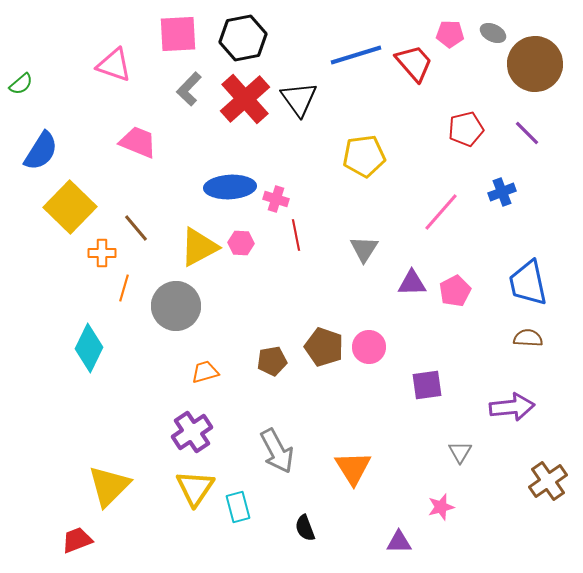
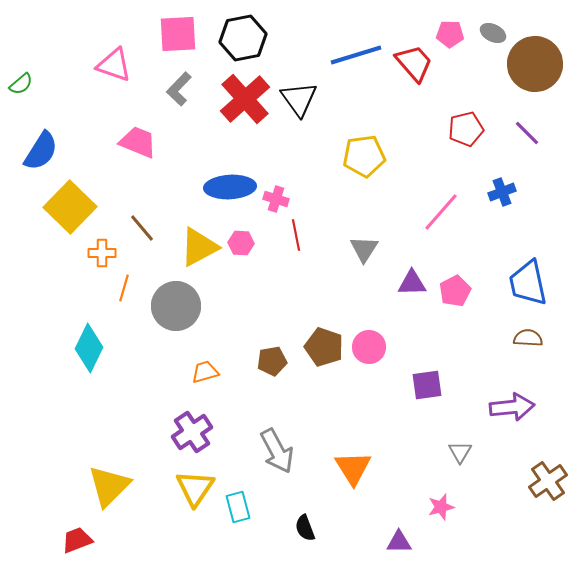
gray L-shape at (189, 89): moved 10 px left
brown line at (136, 228): moved 6 px right
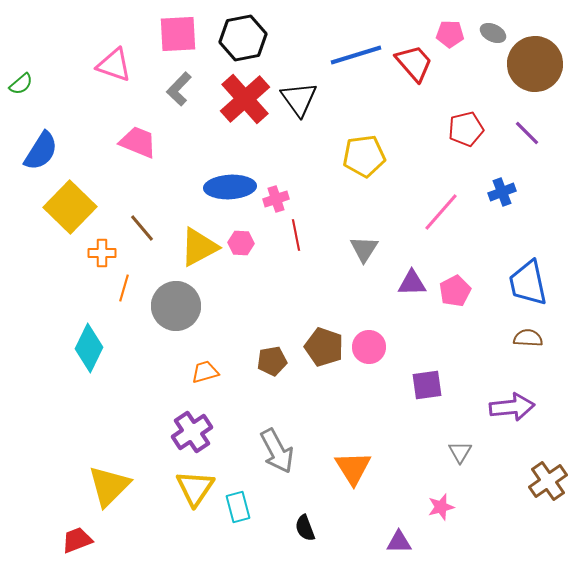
pink cross at (276, 199): rotated 35 degrees counterclockwise
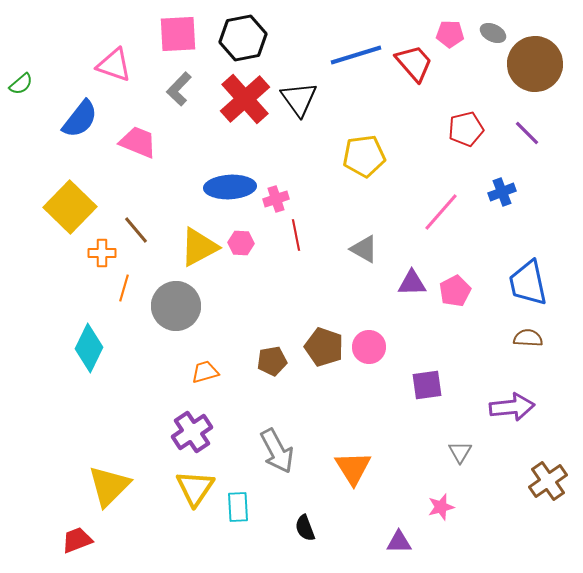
blue semicircle at (41, 151): moved 39 px right, 32 px up; rotated 6 degrees clockwise
brown line at (142, 228): moved 6 px left, 2 px down
gray triangle at (364, 249): rotated 32 degrees counterclockwise
cyan rectangle at (238, 507): rotated 12 degrees clockwise
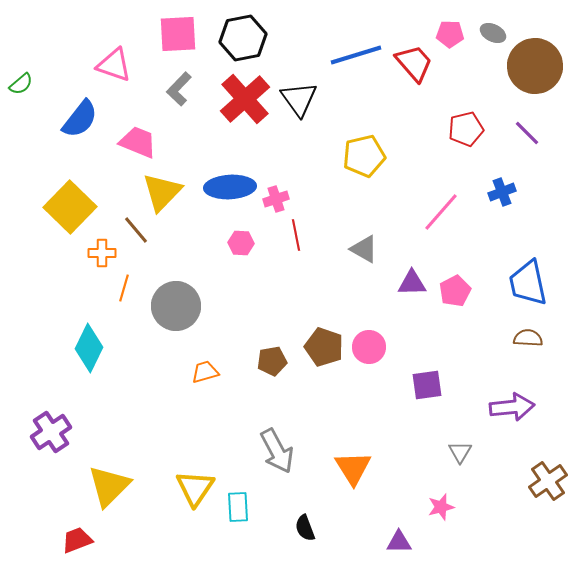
brown circle at (535, 64): moved 2 px down
yellow pentagon at (364, 156): rotated 6 degrees counterclockwise
yellow triangle at (199, 247): moved 37 px left, 55 px up; rotated 18 degrees counterclockwise
purple cross at (192, 432): moved 141 px left
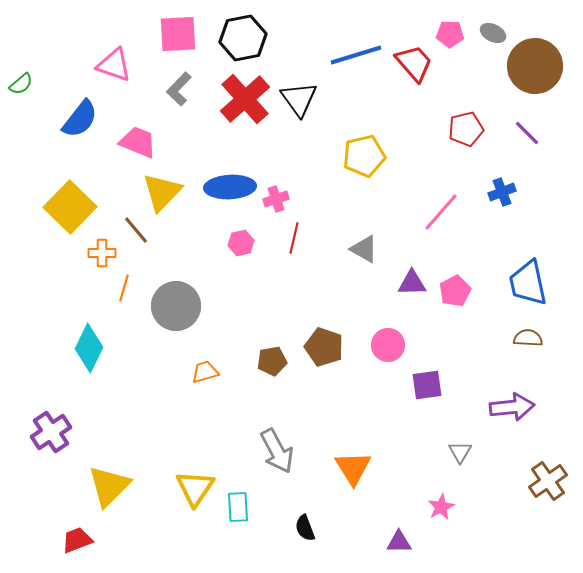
red line at (296, 235): moved 2 px left, 3 px down; rotated 24 degrees clockwise
pink hexagon at (241, 243): rotated 15 degrees counterclockwise
pink circle at (369, 347): moved 19 px right, 2 px up
pink star at (441, 507): rotated 12 degrees counterclockwise
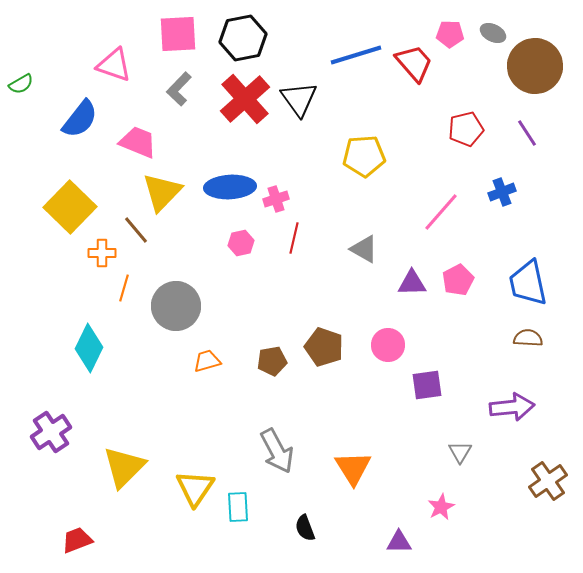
green semicircle at (21, 84): rotated 10 degrees clockwise
purple line at (527, 133): rotated 12 degrees clockwise
yellow pentagon at (364, 156): rotated 9 degrees clockwise
pink pentagon at (455, 291): moved 3 px right, 11 px up
orange trapezoid at (205, 372): moved 2 px right, 11 px up
yellow triangle at (109, 486): moved 15 px right, 19 px up
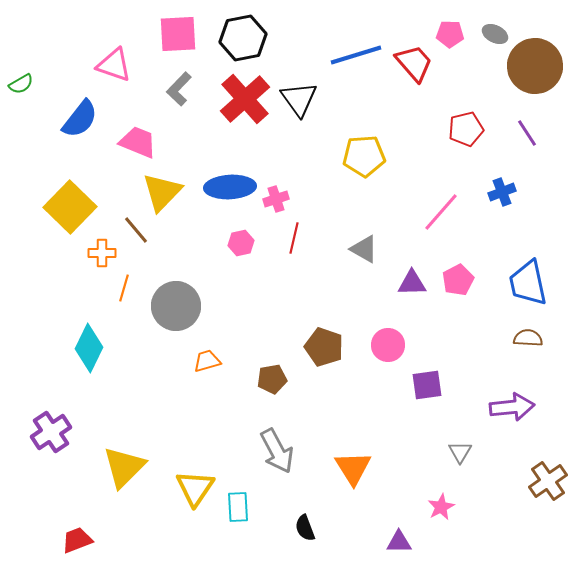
gray ellipse at (493, 33): moved 2 px right, 1 px down
brown pentagon at (272, 361): moved 18 px down
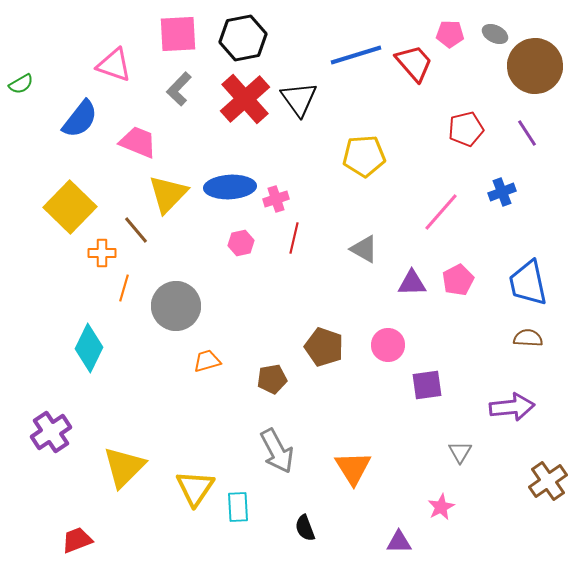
yellow triangle at (162, 192): moved 6 px right, 2 px down
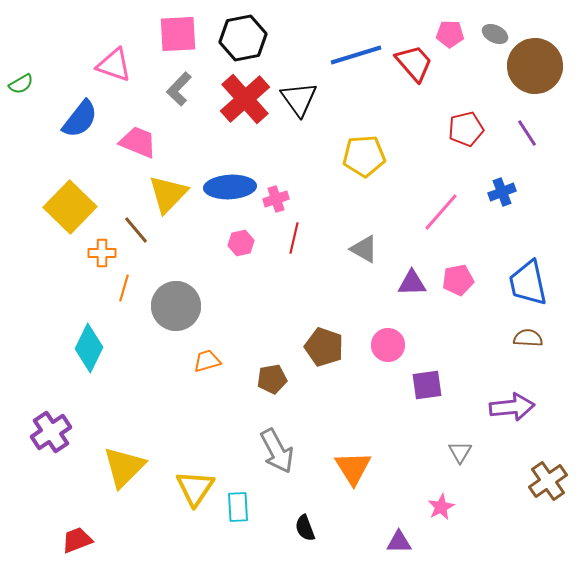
pink pentagon at (458, 280): rotated 16 degrees clockwise
